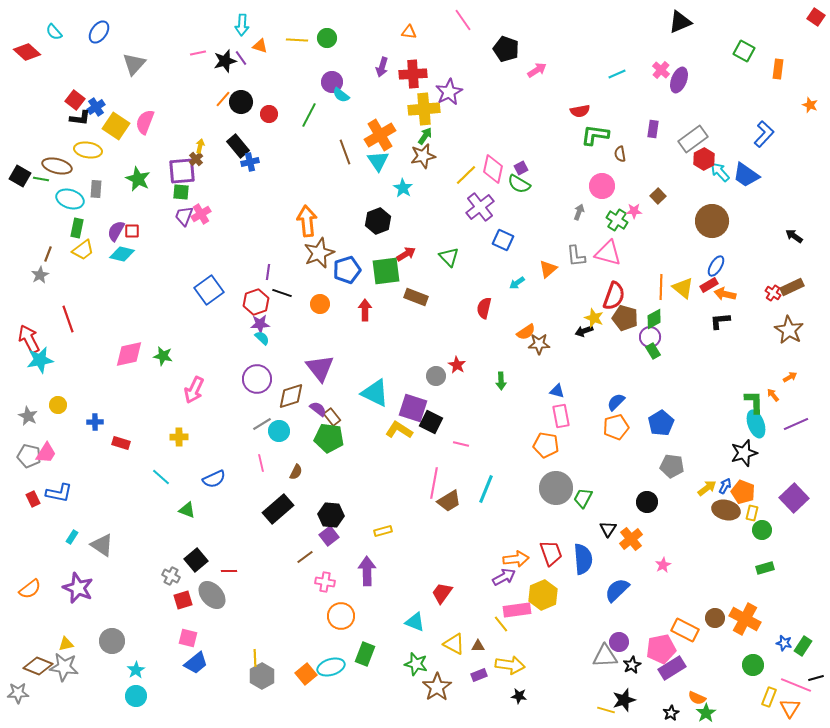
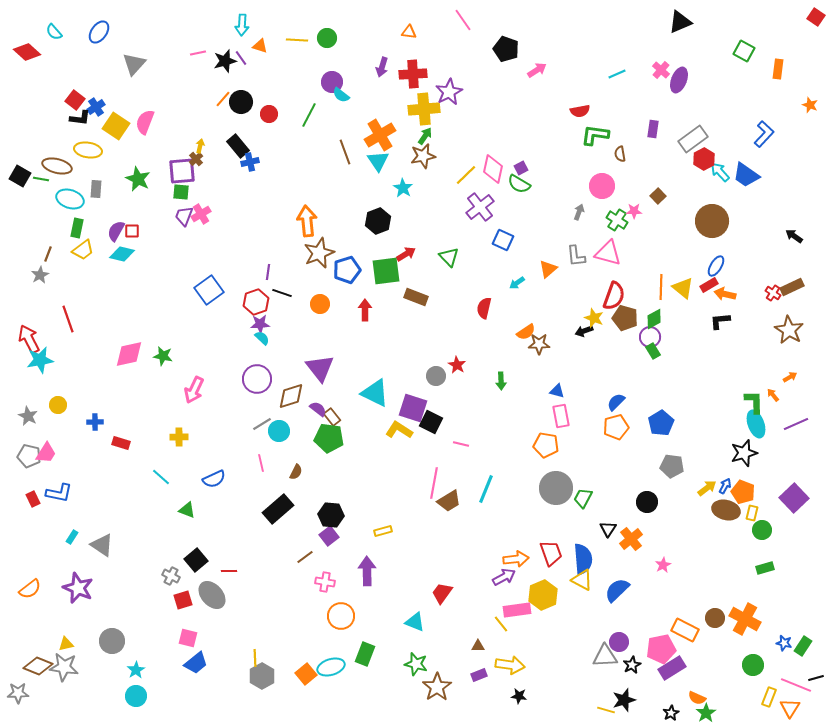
yellow triangle at (454, 644): moved 128 px right, 64 px up
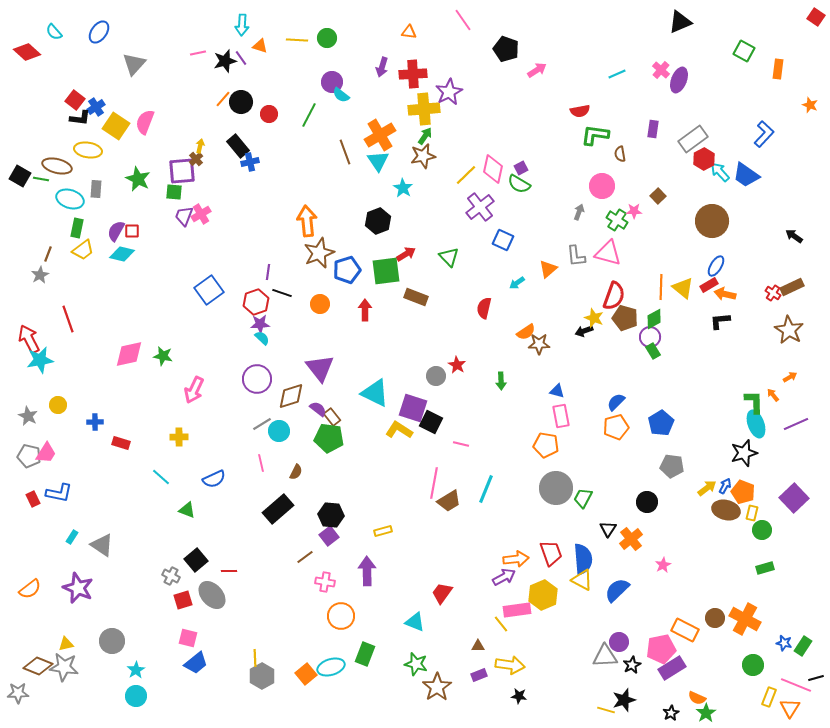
green square at (181, 192): moved 7 px left
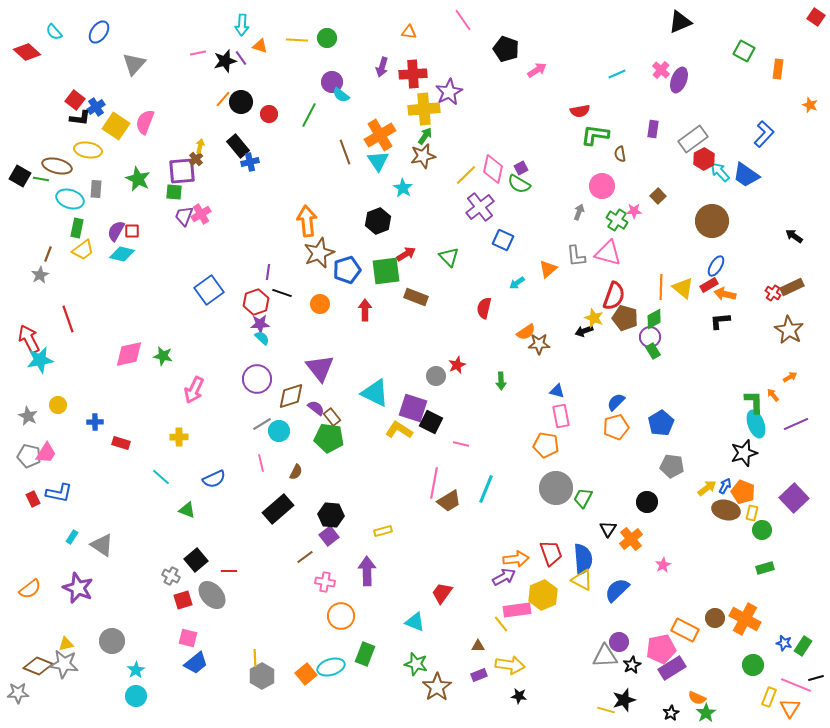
red star at (457, 365): rotated 18 degrees clockwise
purple semicircle at (318, 409): moved 2 px left, 1 px up
gray star at (64, 667): moved 3 px up
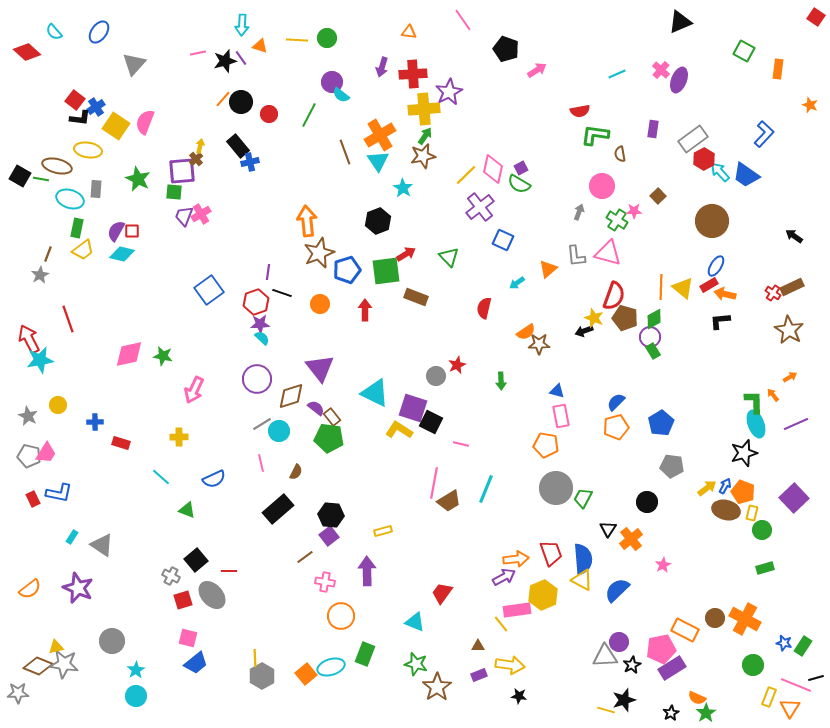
yellow triangle at (66, 644): moved 10 px left, 3 px down
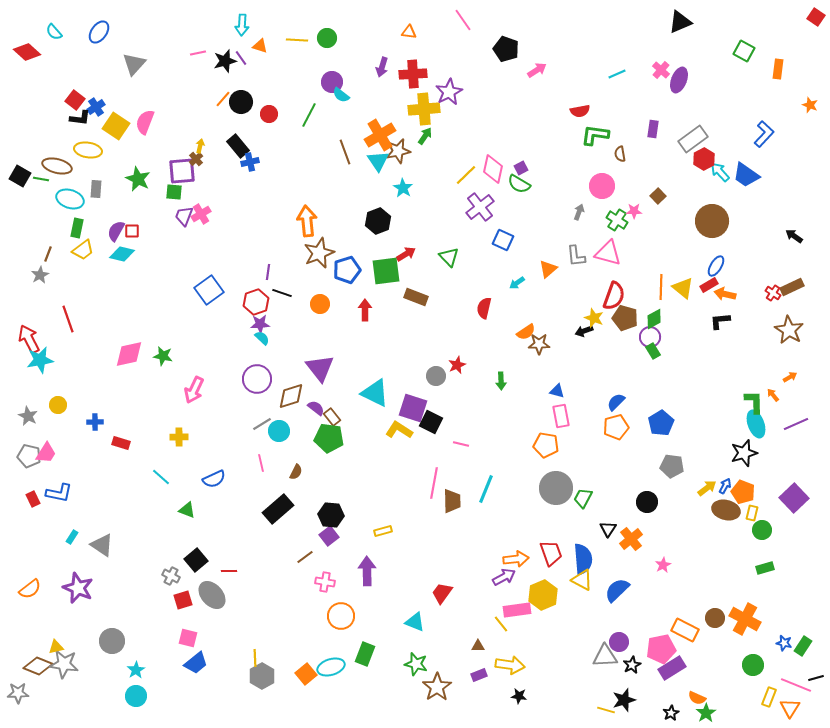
brown star at (423, 156): moved 25 px left, 5 px up
brown trapezoid at (449, 501): moved 3 px right; rotated 60 degrees counterclockwise
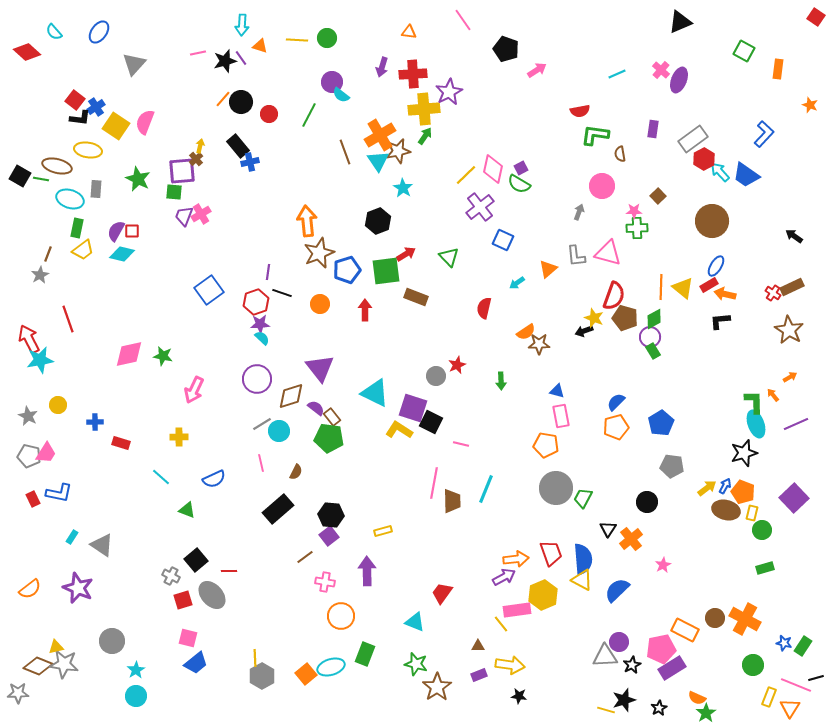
green cross at (617, 220): moved 20 px right, 8 px down; rotated 35 degrees counterclockwise
black star at (671, 713): moved 12 px left, 5 px up
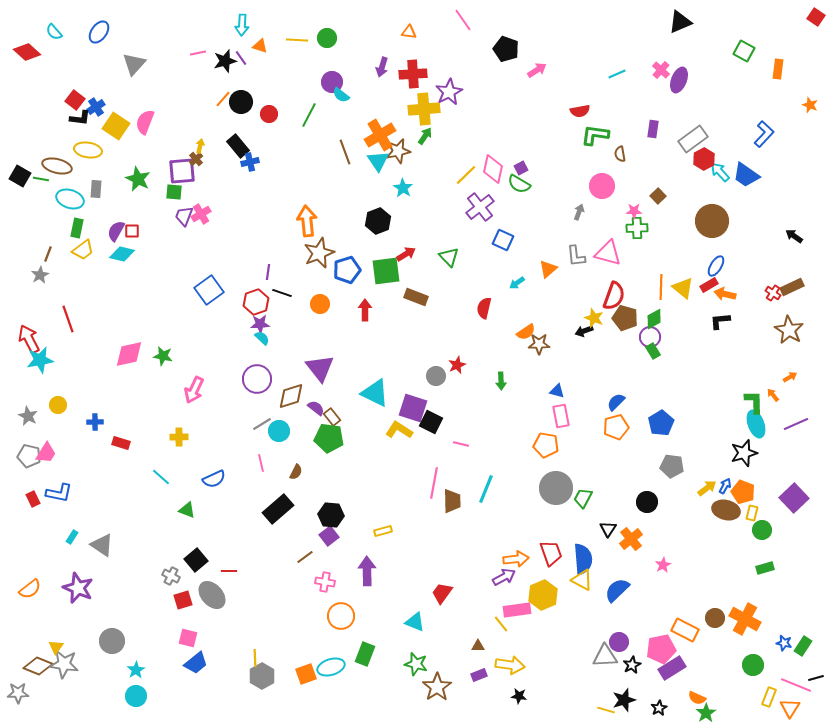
yellow triangle at (56, 647): rotated 42 degrees counterclockwise
orange square at (306, 674): rotated 20 degrees clockwise
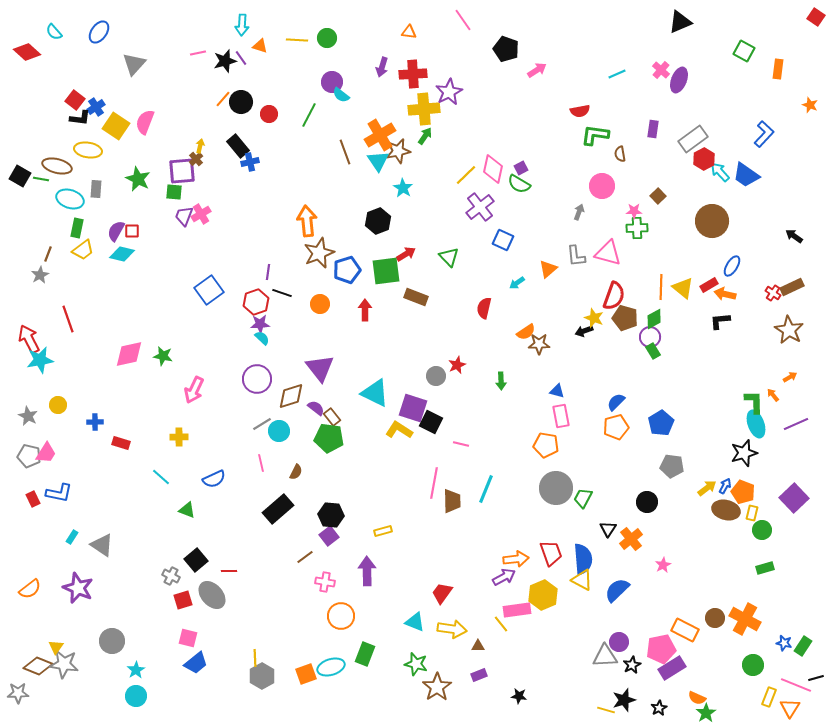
blue ellipse at (716, 266): moved 16 px right
yellow arrow at (510, 665): moved 58 px left, 36 px up
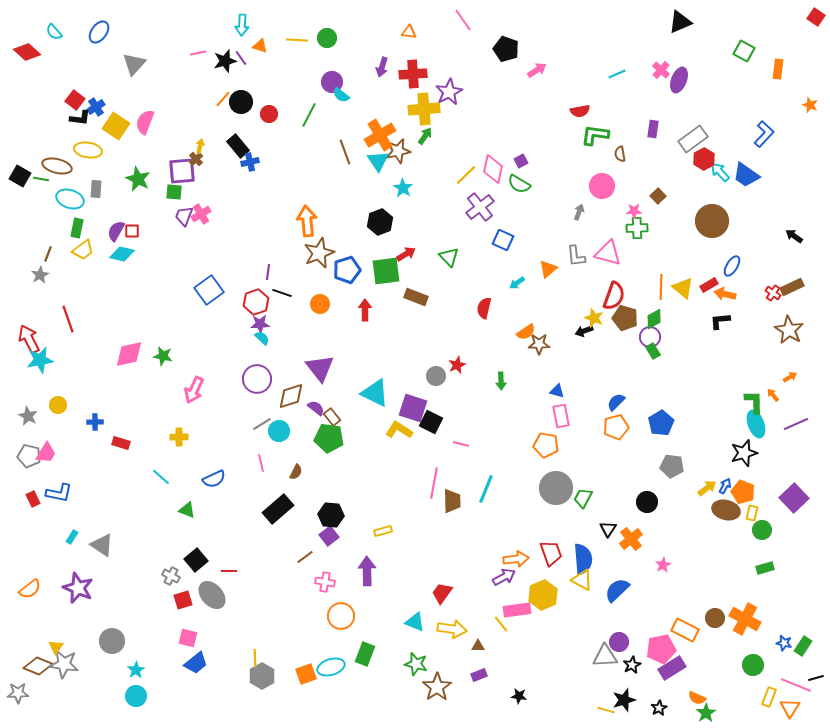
purple square at (521, 168): moved 7 px up
black hexagon at (378, 221): moved 2 px right, 1 px down
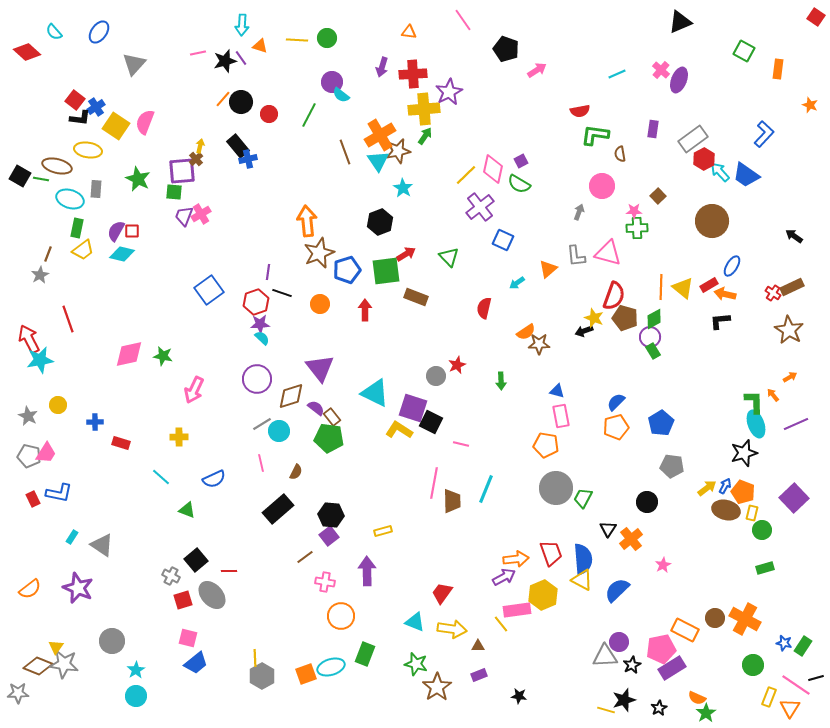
blue cross at (250, 162): moved 2 px left, 3 px up
pink line at (796, 685): rotated 12 degrees clockwise
